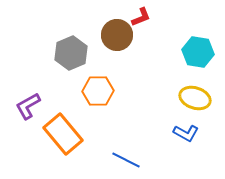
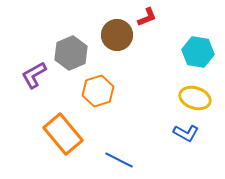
red L-shape: moved 6 px right
orange hexagon: rotated 16 degrees counterclockwise
purple L-shape: moved 6 px right, 31 px up
blue line: moved 7 px left
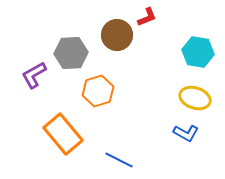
gray hexagon: rotated 20 degrees clockwise
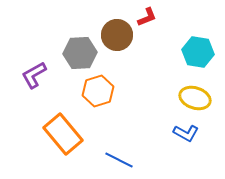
gray hexagon: moved 9 px right
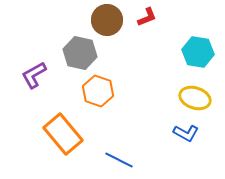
brown circle: moved 10 px left, 15 px up
gray hexagon: rotated 16 degrees clockwise
orange hexagon: rotated 24 degrees counterclockwise
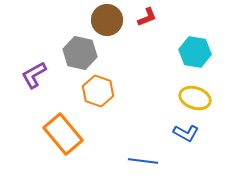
cyan hexagon: moved 3 px left
blue line: moved 24 px right, 1 px down; rotated 20 degrees counterclockwise
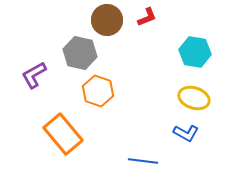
yellow ellipse: moved 1 px left
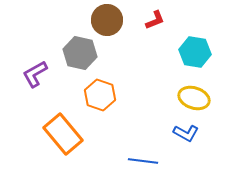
red L-shape: moved 8 px right, 3 px down
purple L-shape: moved 1 px right, 1 px up
orange hexagon: moved 2 px right, 4 px down
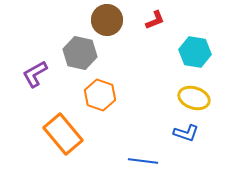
blue L-shape: rotated 10 degrees counterclockwise
